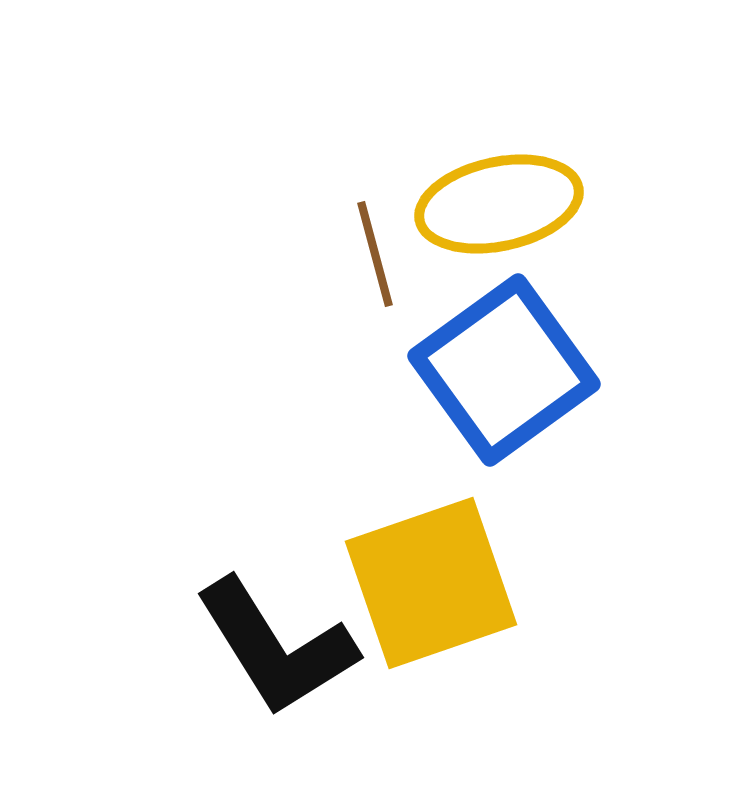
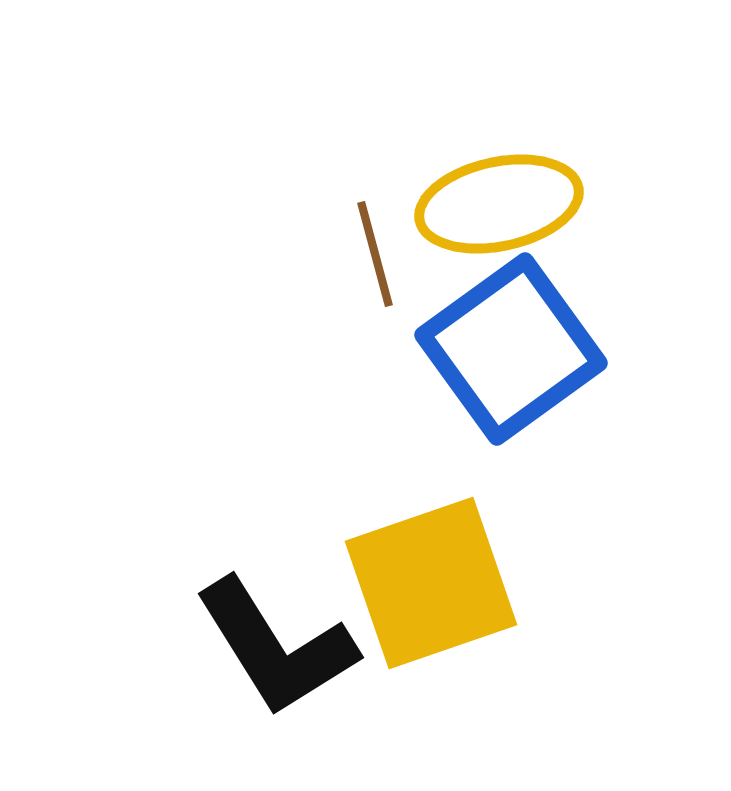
blue square: moved 7 px right, 21 px up
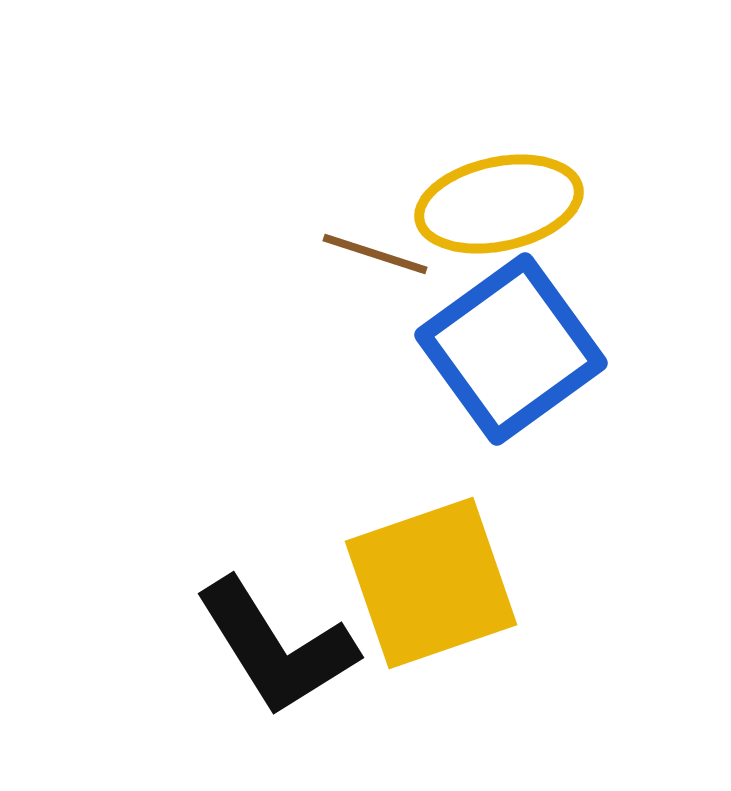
brown line: rotated 57 degrees counterclockwise
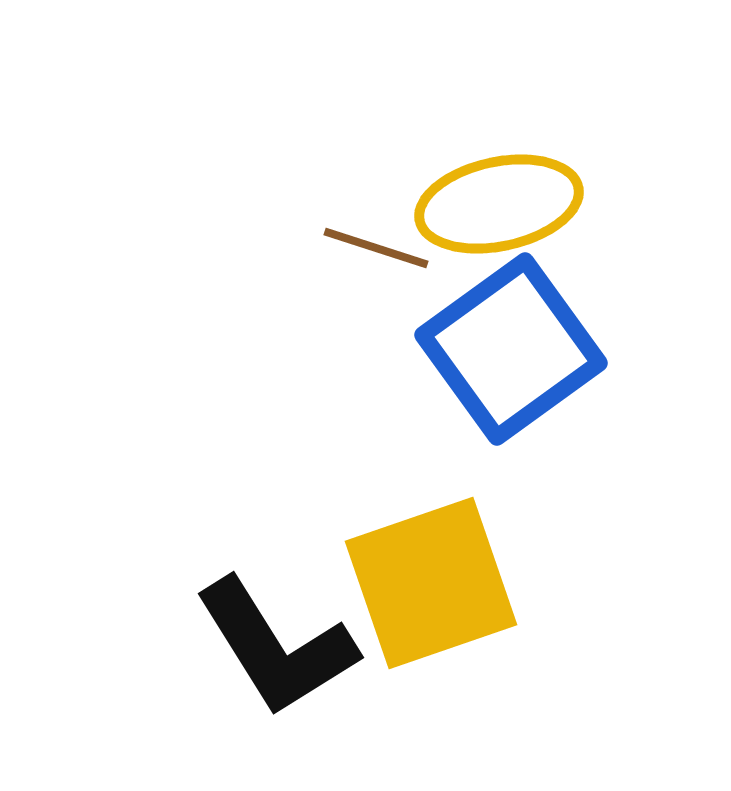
brown line: moved 1 px right, 6 px up
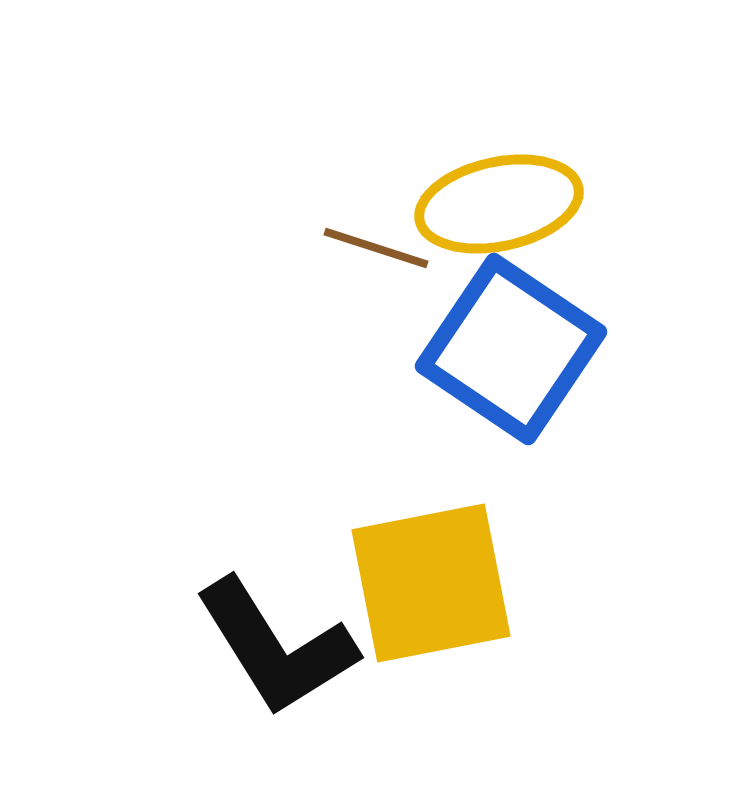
blue square: rotated 20 degrees counterclockwise
yellow square: rotated 8 degrees clockwise
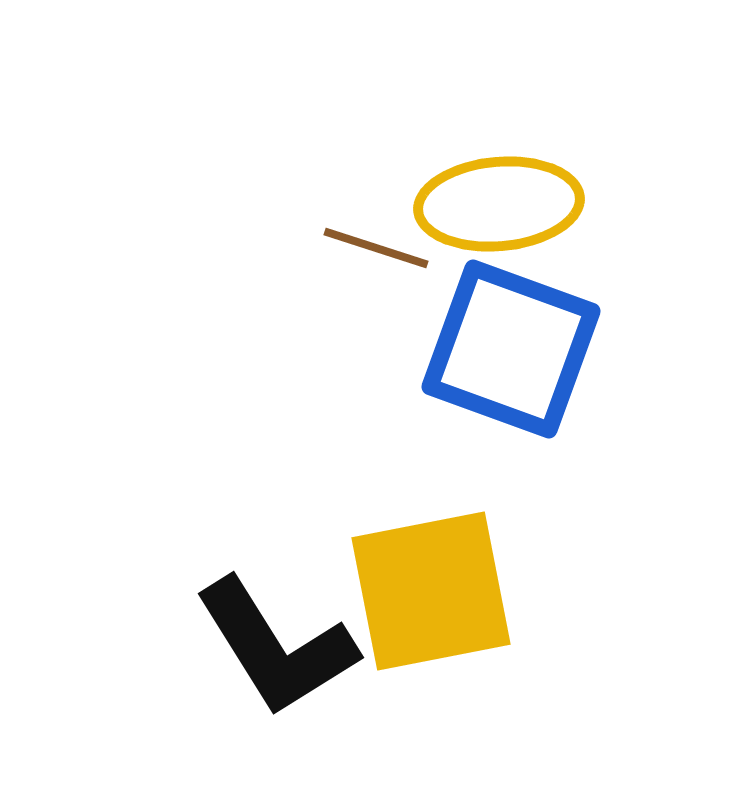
yellow ellipse: rotated 7 degrees clockwise
blue square: rotated 14 degrees counterclockwise
yellow square: moved 8 px down
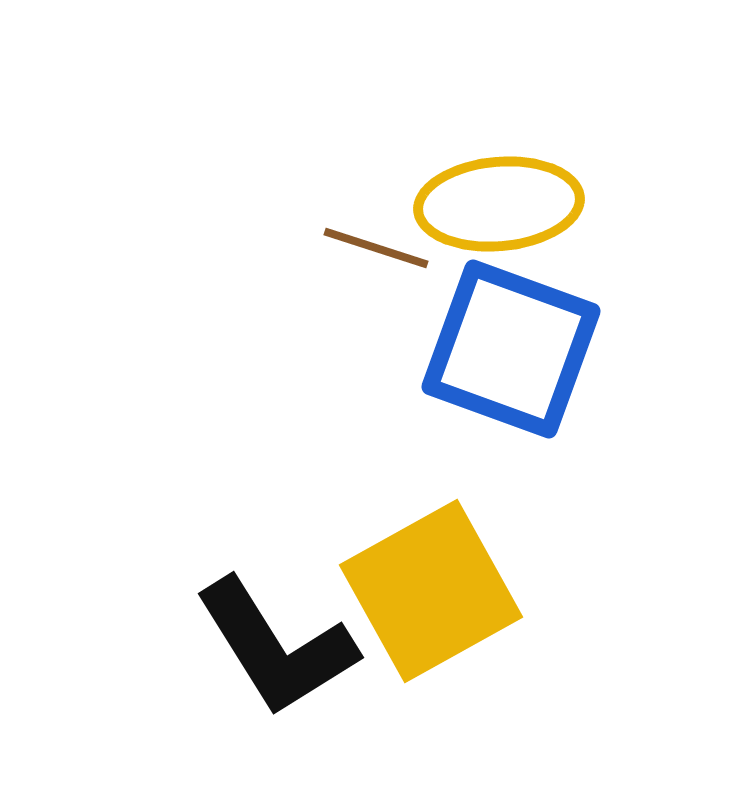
yellow square: rotated 18 degrees counterclockwise
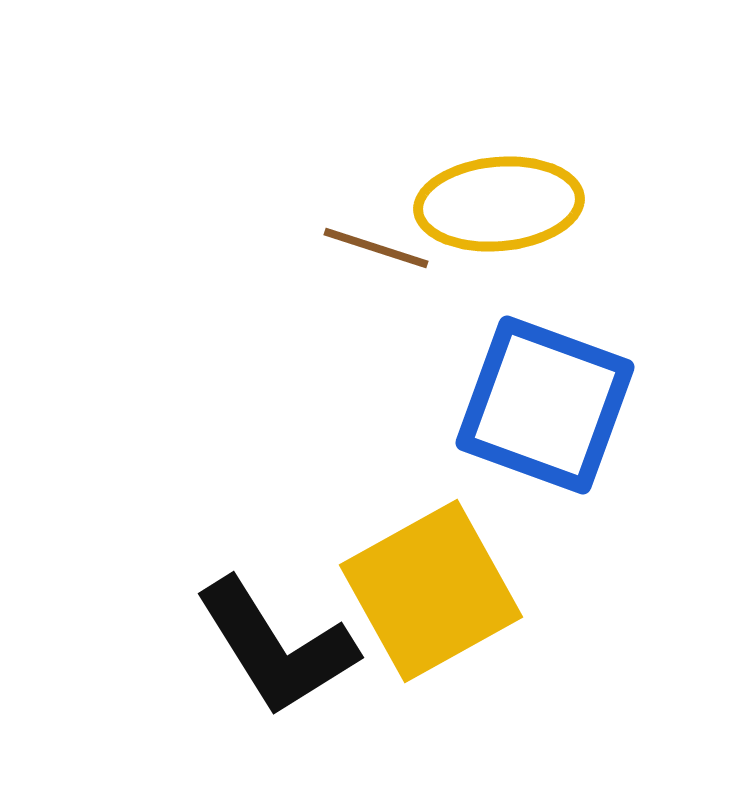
blue square: moved 34 px right, 56 px down
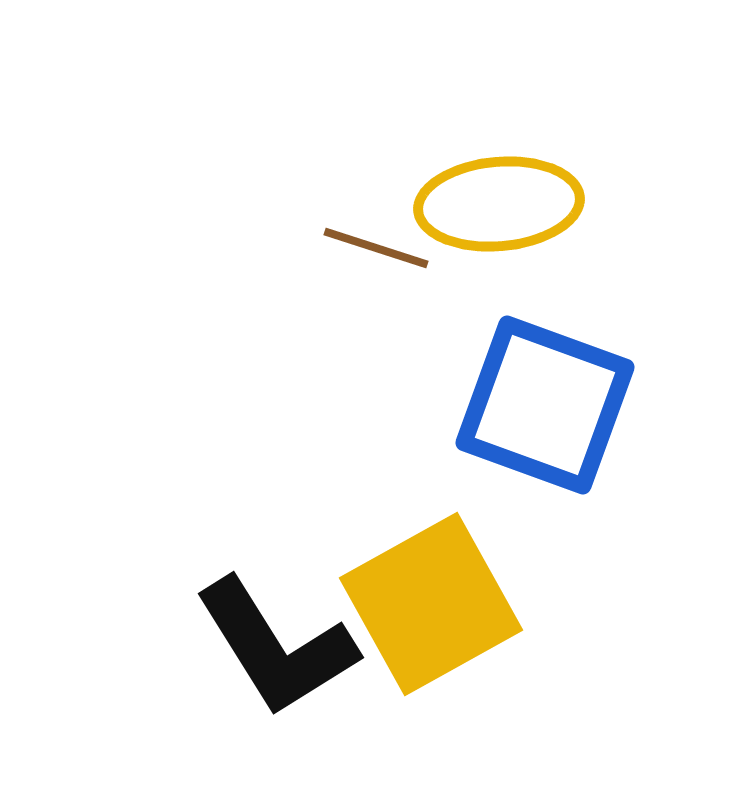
yellow square: moved 13 px down
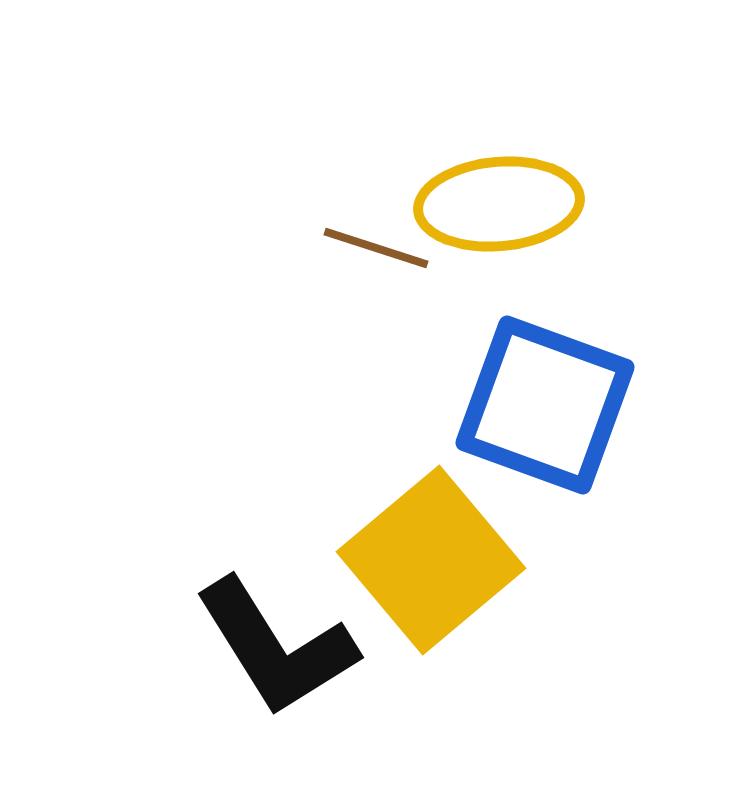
yellow square: moved 44 px up; rotated 11 degrees counterclockwise
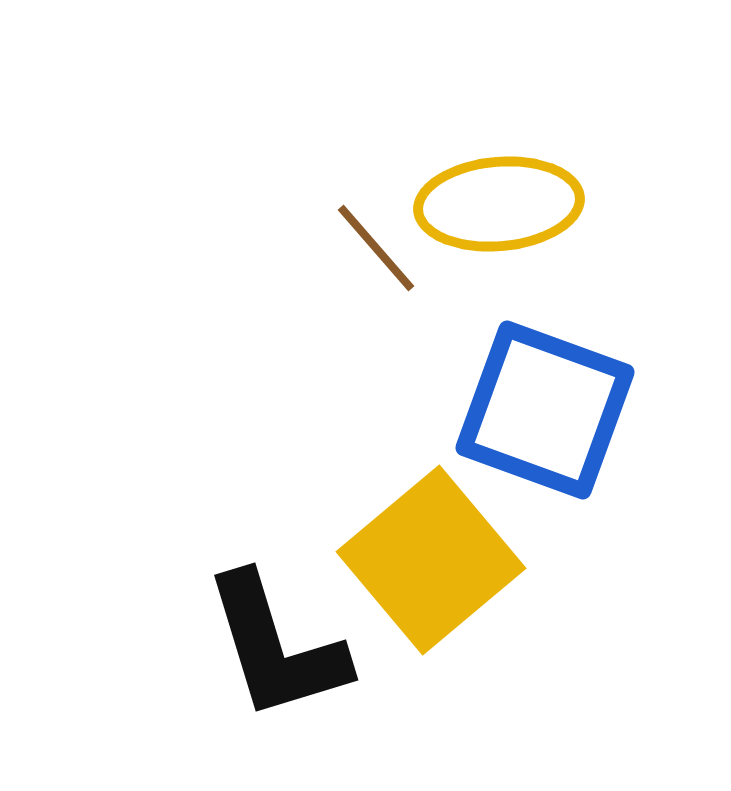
brown line: rotated 31 degrees clockwise
blue square: moved 5 px down
black L-shape: rotated 15 degrees clockwise
